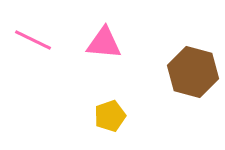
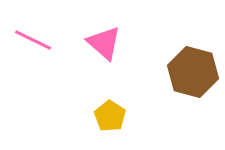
pink triangle: rotated 36 degrees clockwise
yellow pentagon: rotated 20 degrees counterclockwise
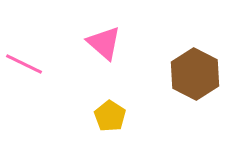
pink line: moved 9 px left, 24 px down
brown hexagon: moved 2 px right, 2 px down; rotated 12 degrees clockwise
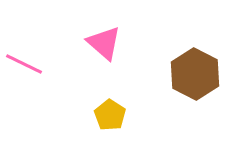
yellow pentagon: moved 1 px up
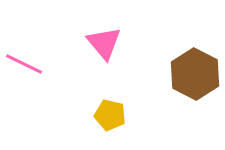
pink triangle: rotated 9 degrees clockwise
yellow pentagon: rotated 20 degrees counterclockwise
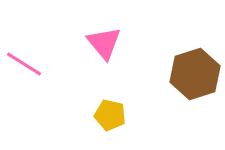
pink line: rotated 6 degrees clockwise
brown hexagon: rotated 15 degrees clockwise
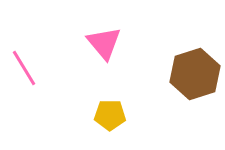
pink line: moved 4 px down; rotated 27 degrees clockwise
yellow pentagon: rotated 12 degrees counterclockwise
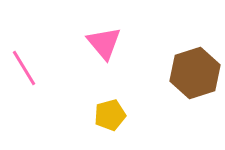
brown hexagon: moved 1 px up
yellow pentagon: rotated 16 degrees counterclockwise
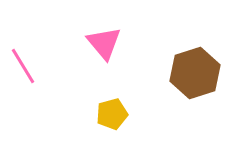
pink line: moved 1 px left, 2 px up
yellow pentagon: moved 2 px right, 1 px up
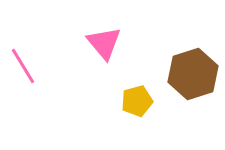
brown hexagon: moved 2 px left, 1 px down
yellow pentagon: moved 25 px right, 13 px up
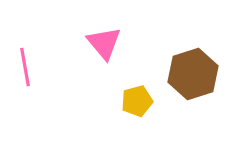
pink line: moved 2 px right, 1 px down; rotated 21 degrees clockwise
